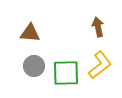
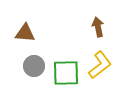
brown triangle: moved 5 px left
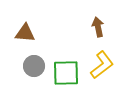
yellow L-shape: moved 2 px right
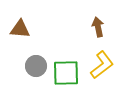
brown triangle: moved 5 px left, 4 px up
gray circle: moved 2 px right
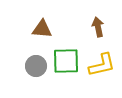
brown triangle: moved 22 px right
yellow L-shape: rotated 24 degrees clockwise
green square: moved 12 px up
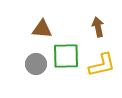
green square: moved 5 px up
gray circle: moved 2 px up
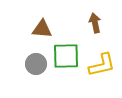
brown arrow: moved 3 px left, 4 px up
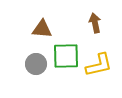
yellow L-shape: moved 3 px left
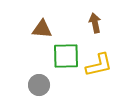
gray circle: moved 3 px right, 21 px down
